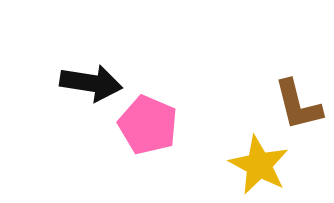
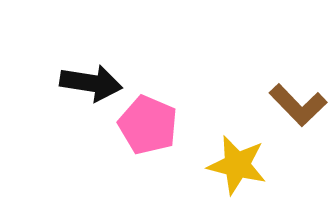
brown L-shape: rotated 30 degrees counterclockwise
yellow star: moved 22 px left; rotated 14 degrees counterclockwise
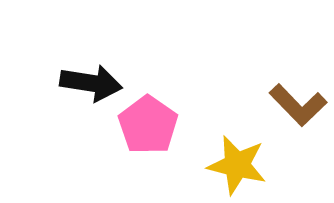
pink pentagon: rotated 12 degrees clockwise
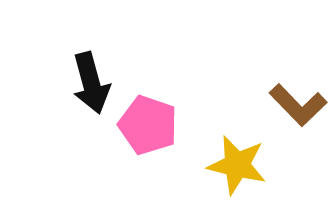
black arrow: rotated 66 degrees clockwise
pink pentagon: rotated 16 degrees counterclockwise
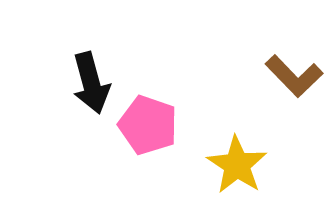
brown L-shape: moved 4 px left, 29 px up
yellow star: rotated 20 degrees clockwise
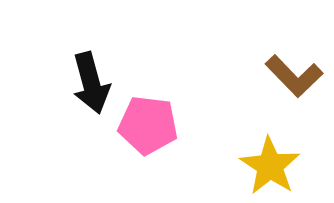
pink pentagon: rotated 12 degrees counterclockwise
yellow star: moved 33 px right, 1 px down
